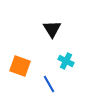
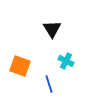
blue line: rotated 12 degrees clockwise
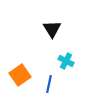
orange square: moved 9 px down; rotated 35 degrees clockwise
blue line: rotated 30 degrees clockwise
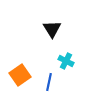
blue line: moved 2 px up
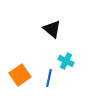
black triangle: rotated 18 degrees counterclockwise
blue line: moved 4 px up
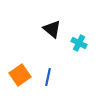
cyan cross: moved 13 px right, 18 px up
blue line: moved 1 px left, 1 px up
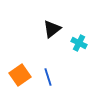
black triangle: rotated 42 degrees clockwise
blue line: rotated 30 degrees counterclockwise
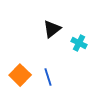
orange square: rotated 10 degrees counterclockwise
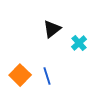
cyan cross: rotated 21 degrees clockwise
blue line: moved 1 px left, 1 px up
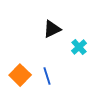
black triangle: rotated 12 degrees clockwise
cyan cross: moved 4 px down
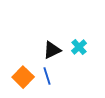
black triangle: moved 21 px down
orange square: moved 3 px right, 2 px down
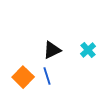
cyan cross: moved 9 px right, 3 px down
